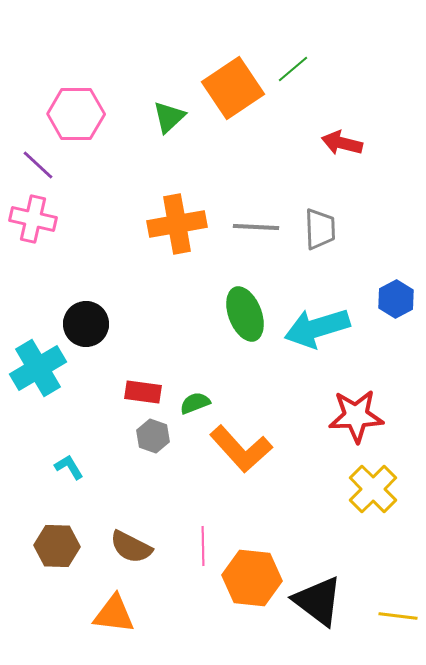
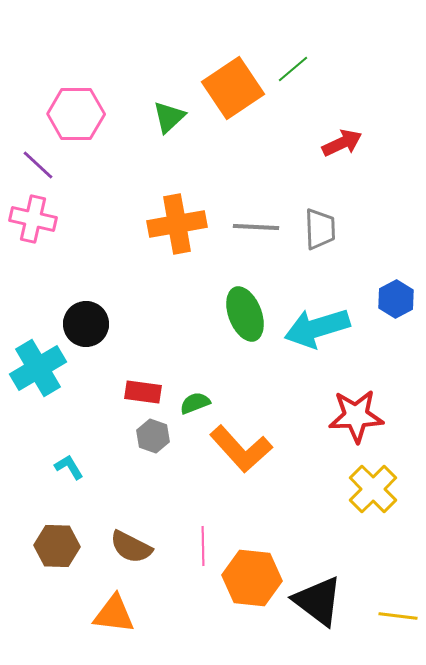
red arrow: rotated 141 degrees clockwise
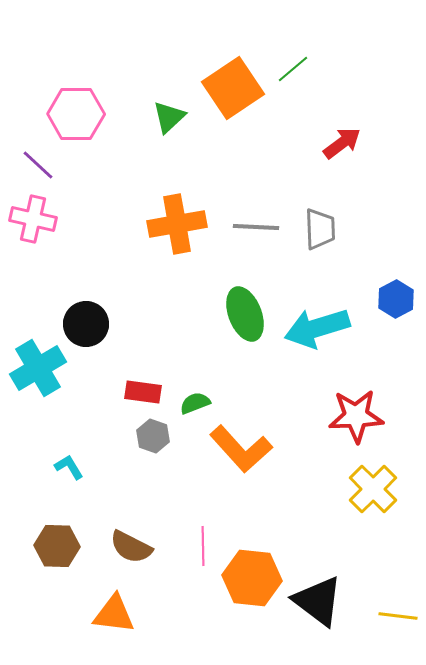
red arrow: rotated 12 degrees counterclockwise
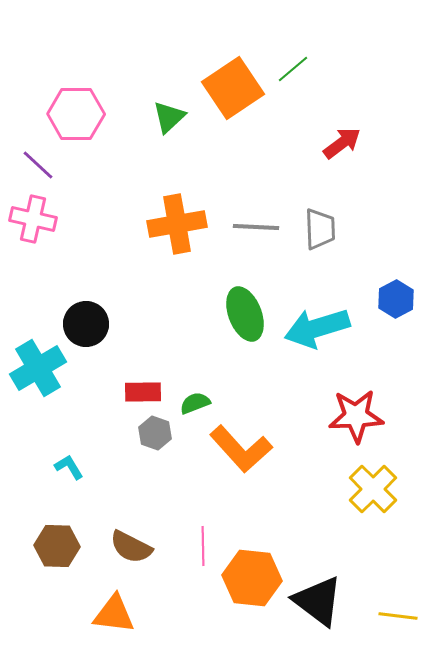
red rectangle: rotated 9 degrees counterclockwise
gray hexagon: moved 2 px right, 3 px up
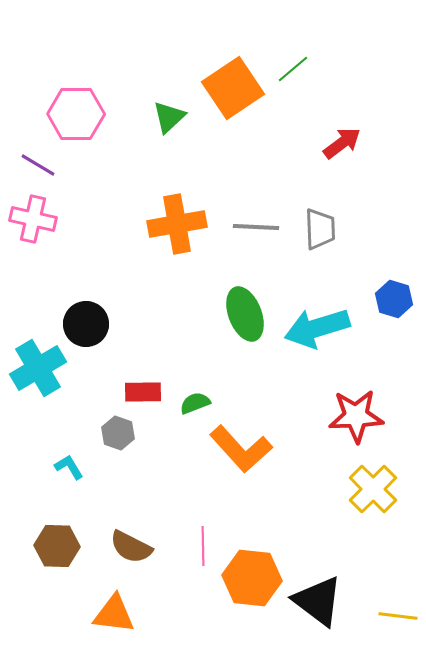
purple line: rotated 12 degrees counterclockwise
blue hexagon: moved 2 px left; rotated 15 degrees counterclockwise
gray hexagon: moved 37 px left
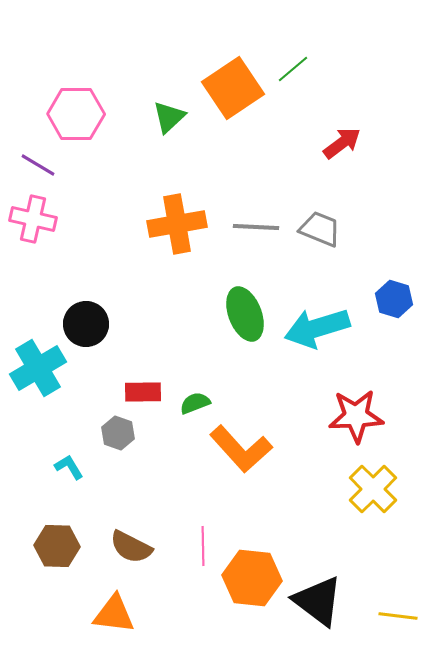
gray trapezoid: rotated 66 degrees counterclockwise
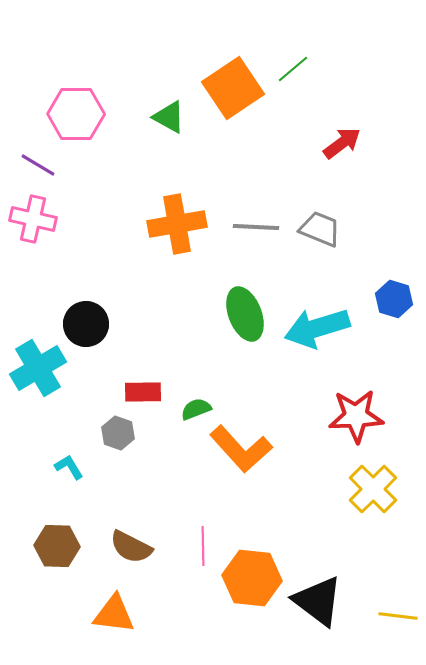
green triangle: rotated 48 degrees counterclockwise
green semicircle: moved 1 px right, 6 px down
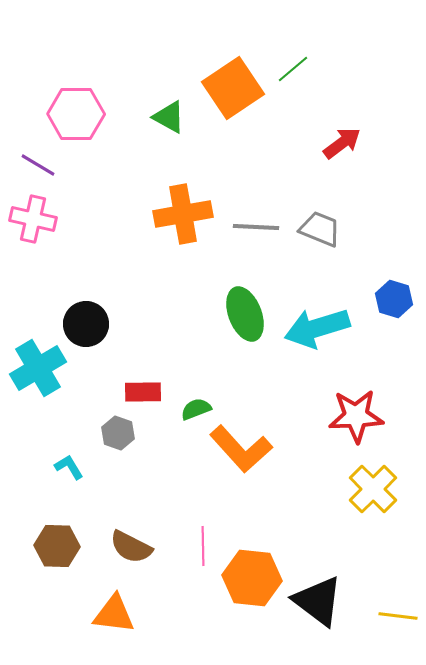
orange cross: moved 6 px right, 10 px up
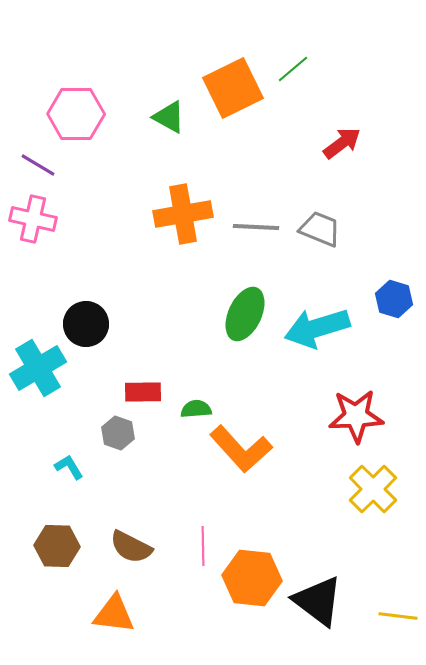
orange square: rotated 8 degrees clockwise
green ellipse: rotated 46 degrees clockwise
green semicircle: rotated 16 degrees clockwise
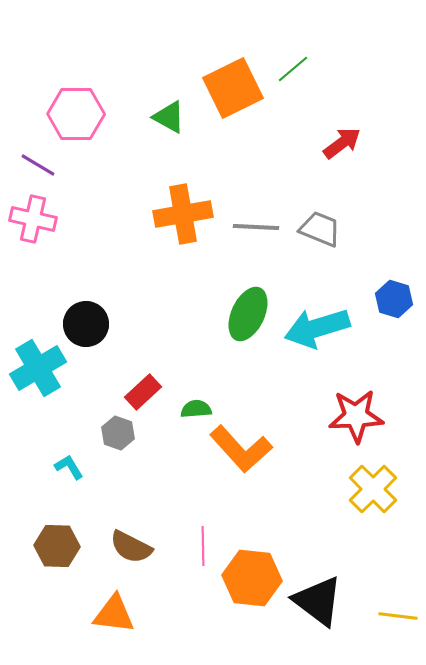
green ellipse: moved 3 px right
red rectangle: rotated 42 degrees counterclockwise
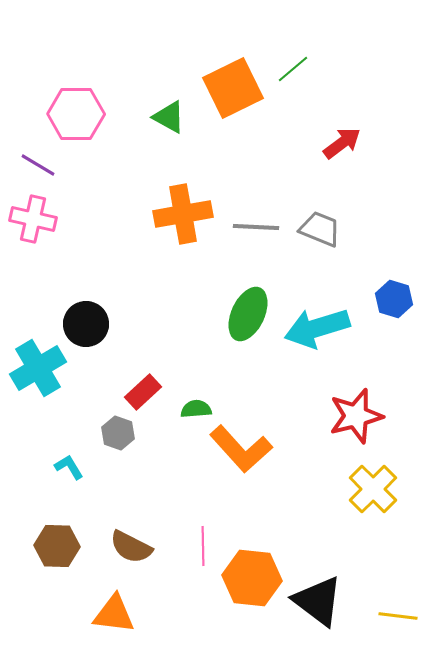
red star: rotated 12 degrees counterclockwise
